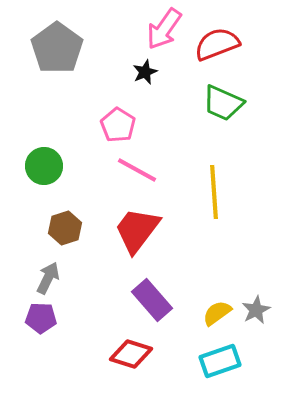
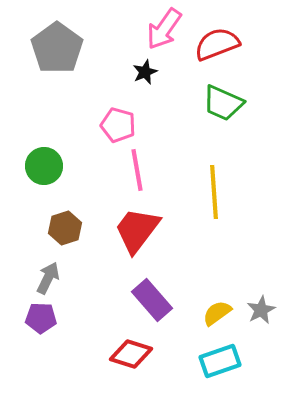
pink pentagon: rotated 16 degrees counterclockwise
pink line: rotated 51 degrees clockwise
gray star: moved 5 px right
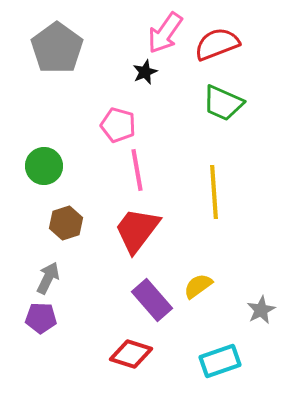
pink arrow: moved 1 px right, 4 px down
brown hexagon: moved 1 px right, 5 px up
yellow semicircle: moved 19 px left, 27 px up
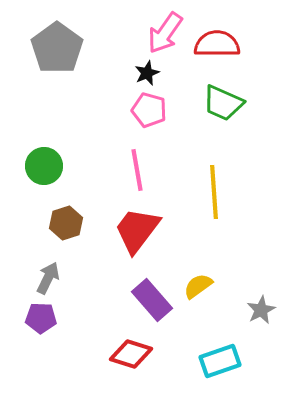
red semicircle: rotated 21 degrees clockwise
black star: moved 2 px right, 1 px down
pink pentagon: moved 31 px right, 15 px up
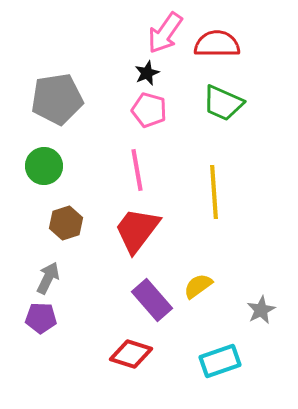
gray pentagon: moved 51 px down; rotated 27 degrees clockwise
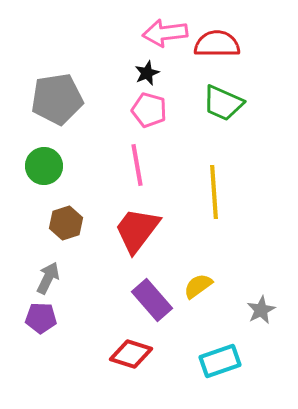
pink arrow: rotated 48 degrees clockwise
pink line: moved 5 px up
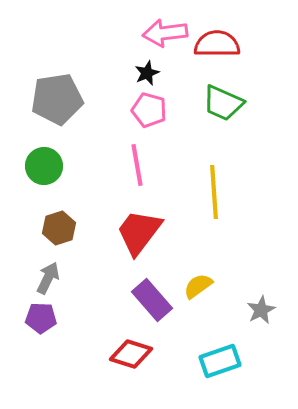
brown hexagon: moved 7 px left, 5 px down
red trapezoid: moved 2 px right, 2 px down
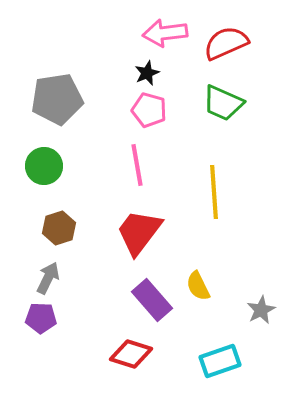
red semicircle: moved 9 px right, 1 px up; rotated 24 degrees counterclockwise
yellow semicircle: rotated 80 degrees counterclockwise
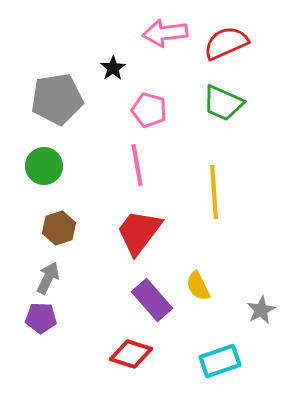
black star: moved 34 px left, 5 px up; rotated 10 degrees counterclockwise
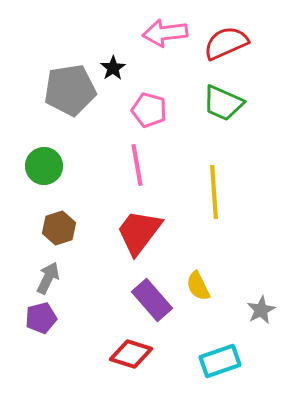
gray pentagon: moved 13 px right, 9 px up
purple pentagon: rotated 16 degrees counterclockwise
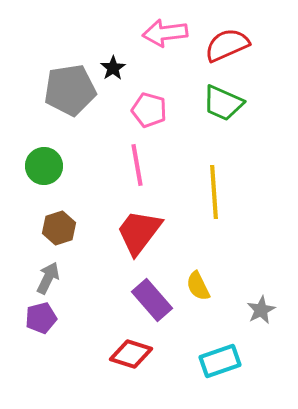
red semicircle: moved 1 px right, 2 px down
